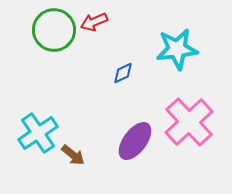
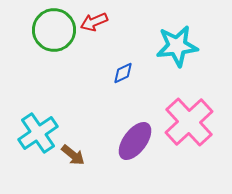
cyan star: moved 3 px up
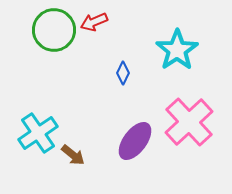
cyan star: moved 4 px down; rotated 27 degrees counterclockwise
blue diamond: rotated 40 degrees counterclockwise
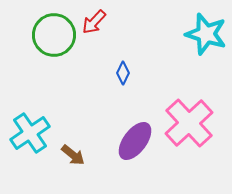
red arrow: rotated 24 degrees counterclockwise
green circle: moved 5 px down
cyan star: moved 29 px right, 16 px up; rotated 21 degrees counterclockwise
pink cross: moved 1 px down
cyan cross: moved 8 px left
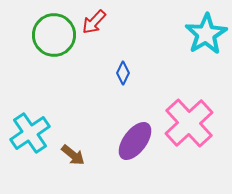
cyan star: rotated 24 degrees clockwise
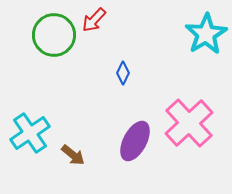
red arrow: moved 2 px up
purple ellipse: rotated 9 degrees counterclockwise
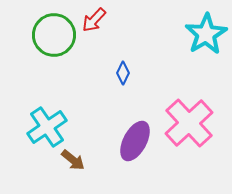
cyan cross: moved 17 px right, 6 px up
brown arrow: moved 5 px down
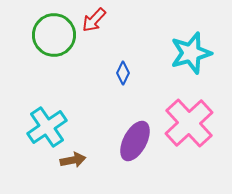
cyan star: moved 15 px left, 19 px down; rotated 15 degrees clockwise
brown arrow: rotated 50 degrees counterclockwise
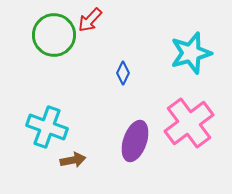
red arrow: moved 4 px left
pink cross: rotated 6 degrees clockwise
cyan cross: rotated 36 degrees counterclockwise
purple ellipse: rotated 9 degrees counterclockwise
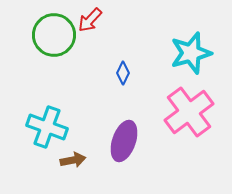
pink cross: moved 11 px up
purple ellipse: moved 11 px left
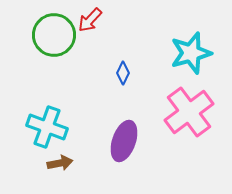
brown arrow: moved 13 px left, 3 px down
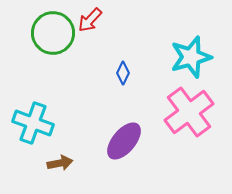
green circle: moved 1 px left, 2 px up
cyan star: moved 4 px down
cyan cross: moved 14 px left, 4 px up
purple ellipse: rotated 21 degrees clockwise
